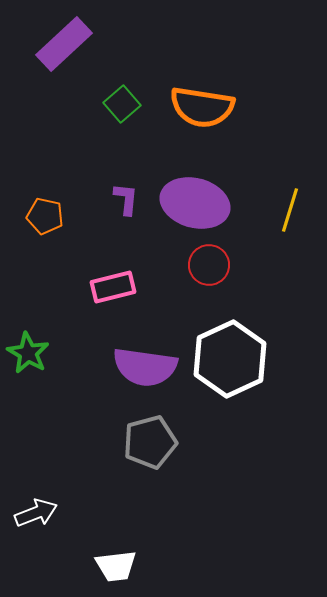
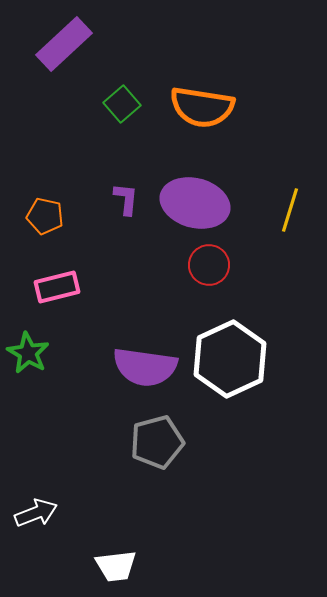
pink rectangle: moved 56 px left
gray pentagon: moved 7 px right
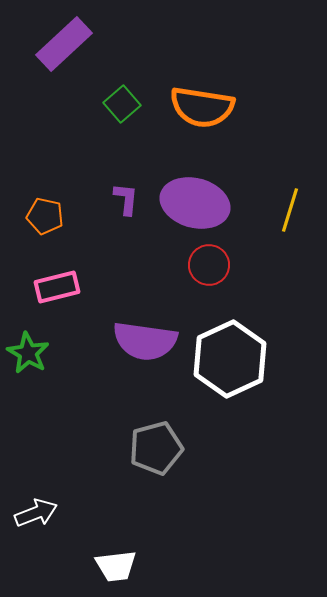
purple semicircle: moved 26 px up
gray pentagon: moved 1 px left, 6 px down
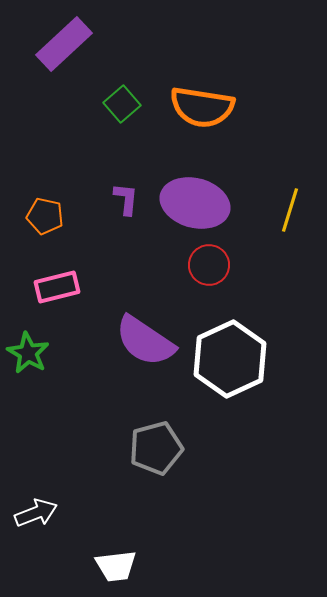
purple semicircle: rotated 26 degrees clockwise
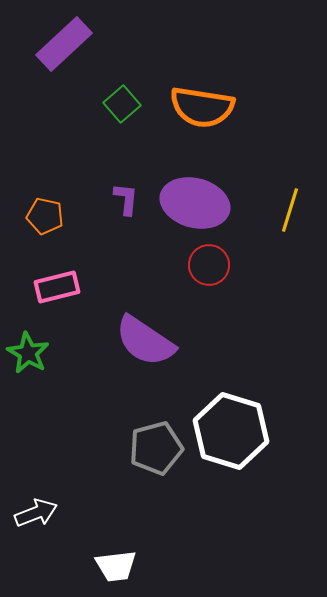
white hexagon: moved 1 px right, 72 px down; rotated 18 degrees counterclockwise
